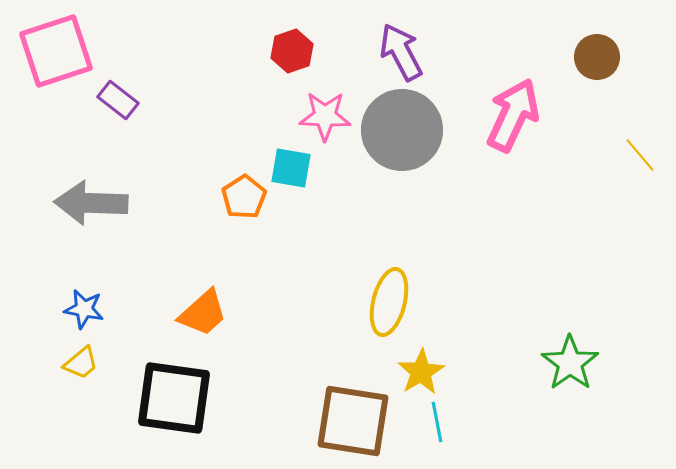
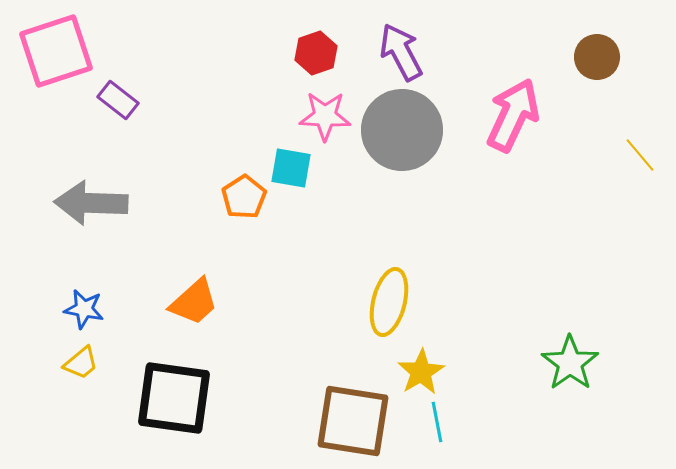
red hexagon: moved 24 px right, 2 px down
orange trapezoid: moved 9 px left, 11 px up
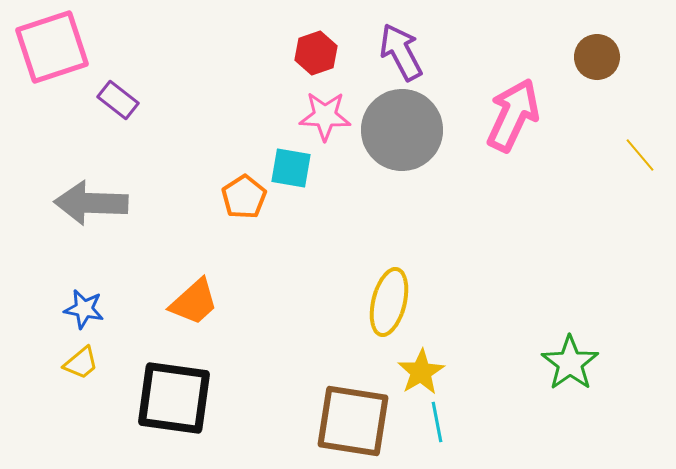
pink square: moved 4 px left, 4 px up
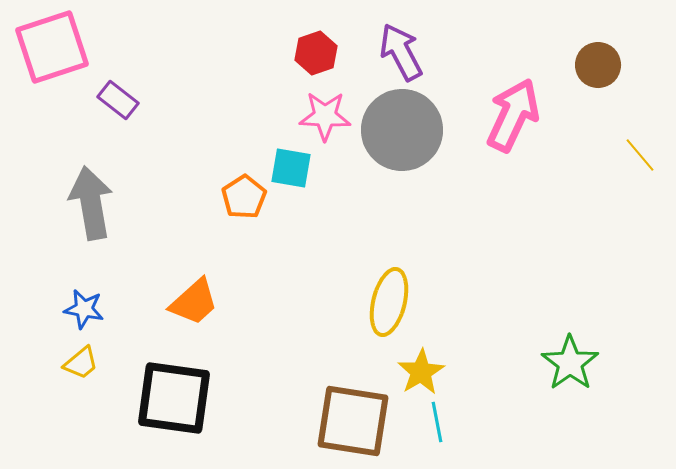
brown circle: moved 1 px right, 8 px down
gray arrow: rotated 78 degrees clockwise
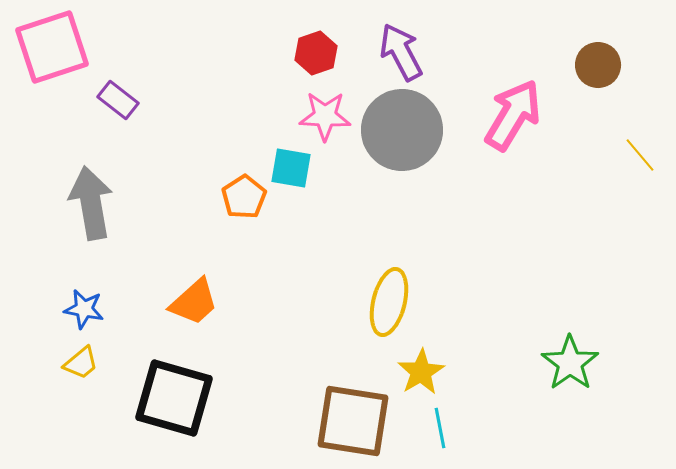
pink arrow: rotated 6 degrees clockwise
black square: rotated 8 degrees clockwise
cyan line: moved 3 px right, 6 px down
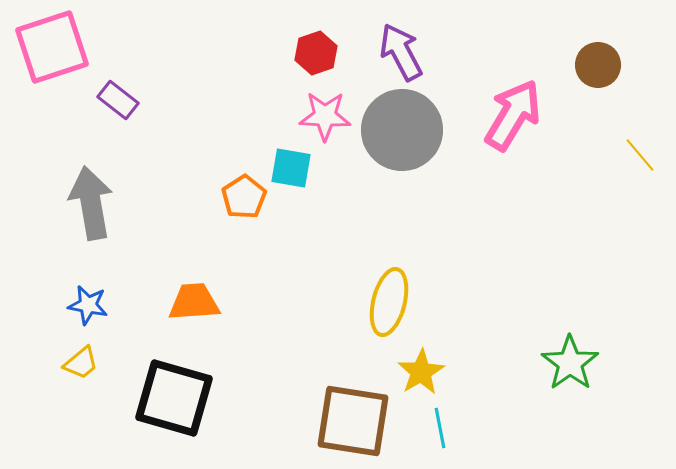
orange trapezoid: rotated 142 degrees counterclockwise
blue star: moved 4 px right, 4 px up
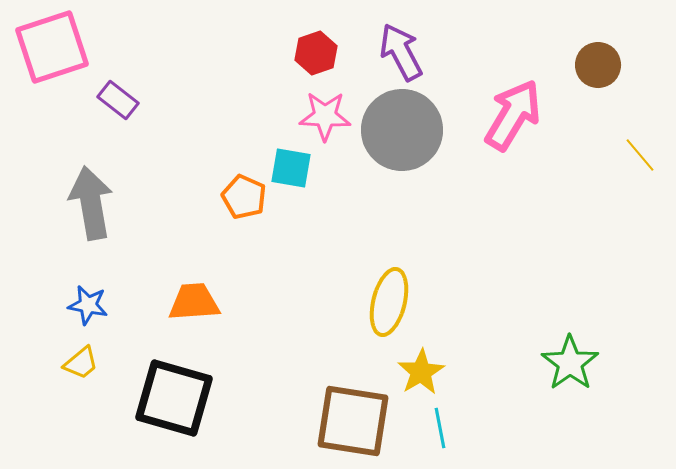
orange pentagon: rotated 15 degrees counterclockwise
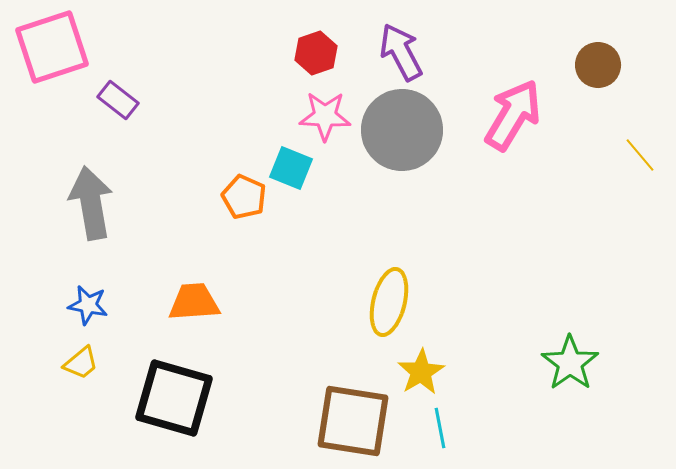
cyan square: rotated 12 degrees clockwise
